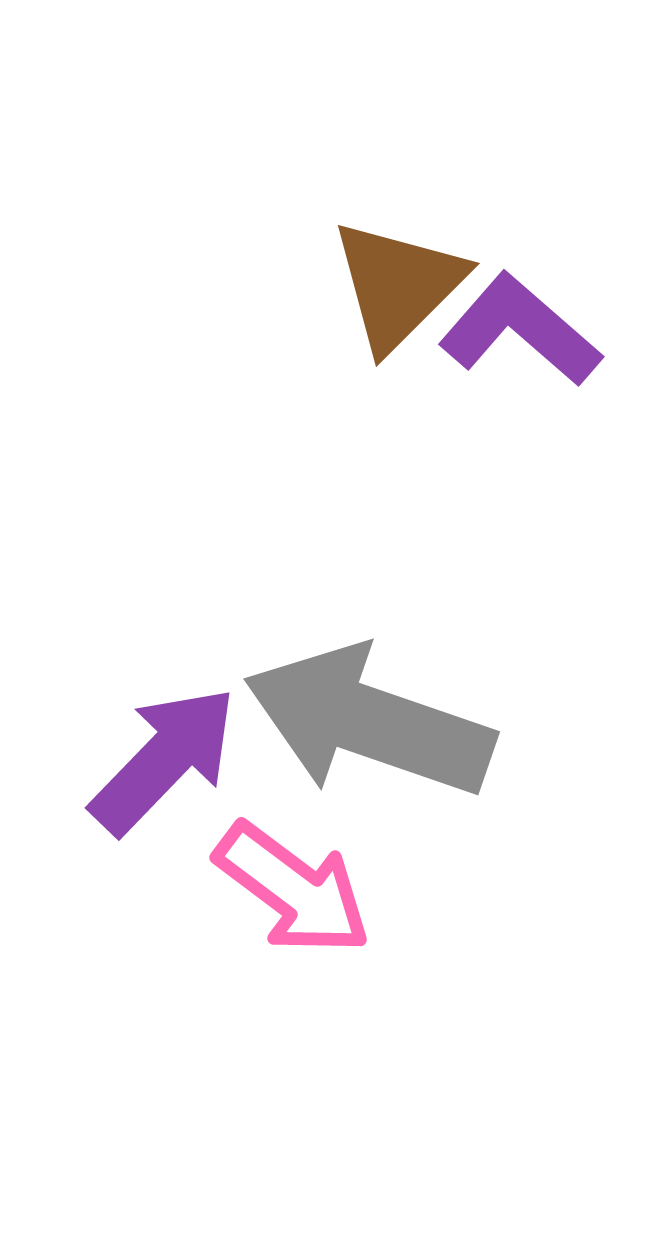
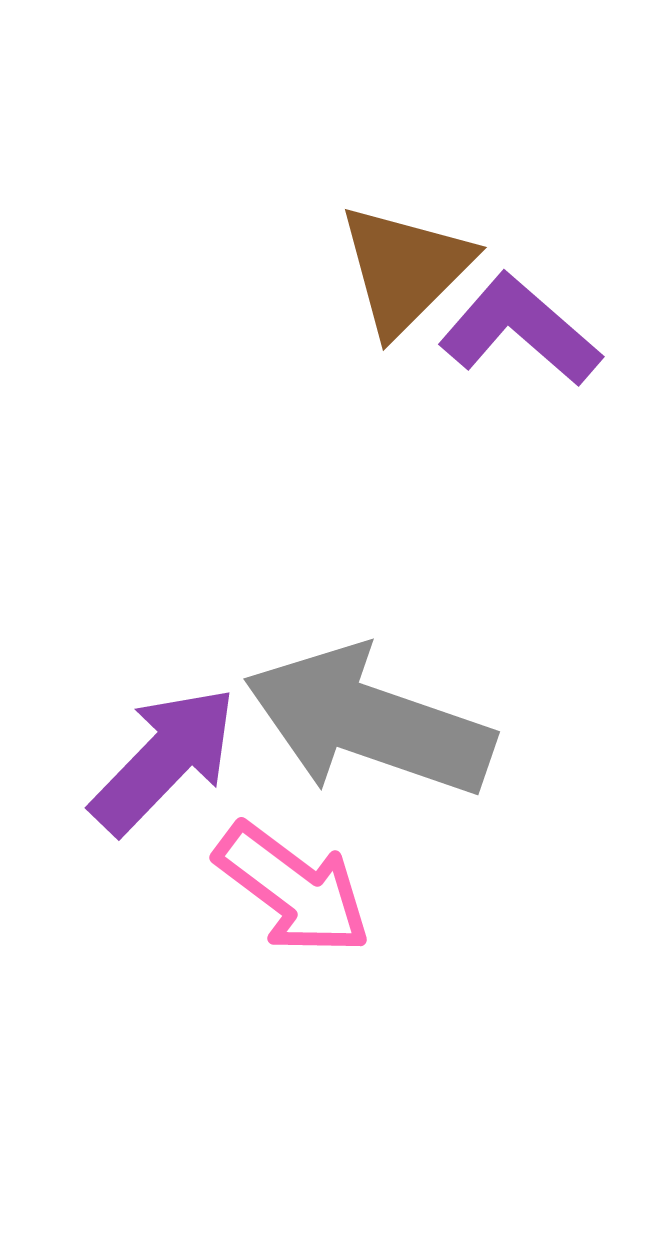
brown triangle: moved 7 px right, 16 px up
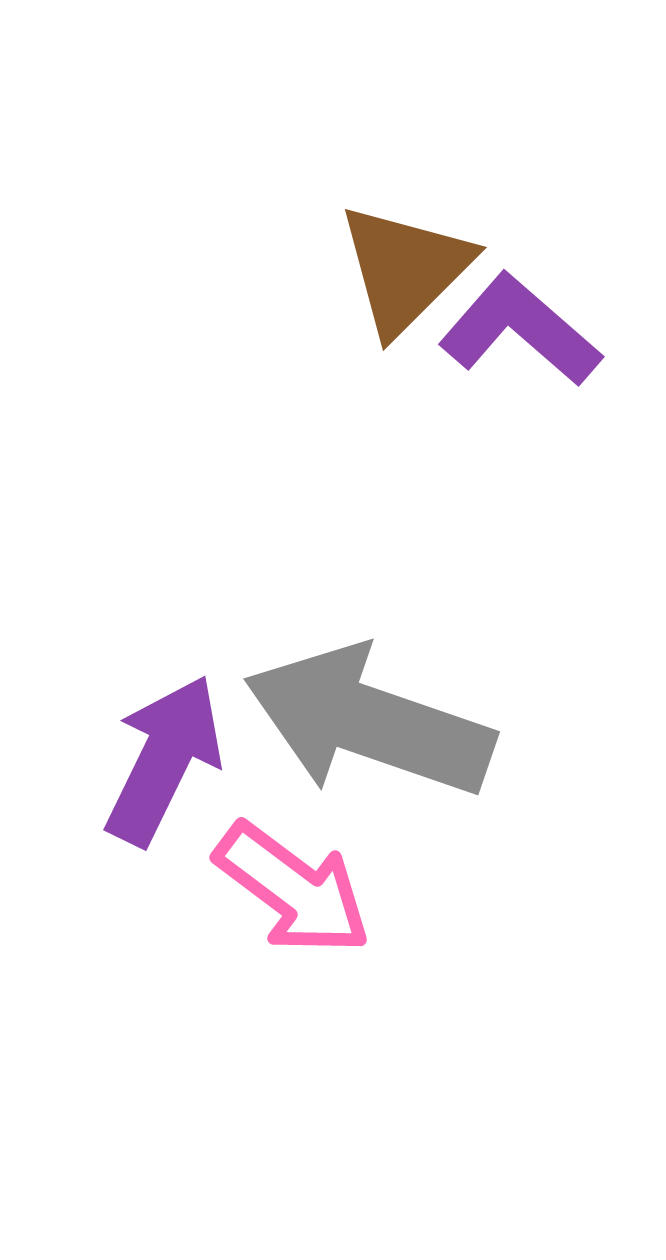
purple arrow: rotated 18 degrees counterclockwise
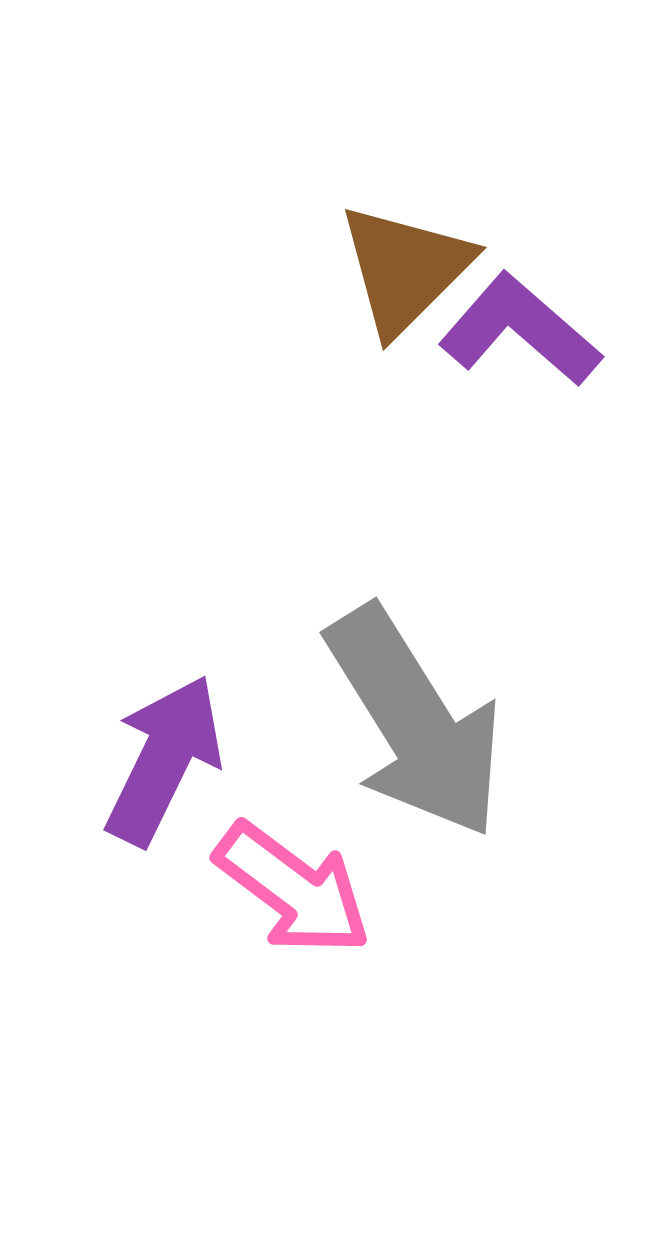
gray arrow: moved 46 px right; rotated 141 degrees counterclockwise
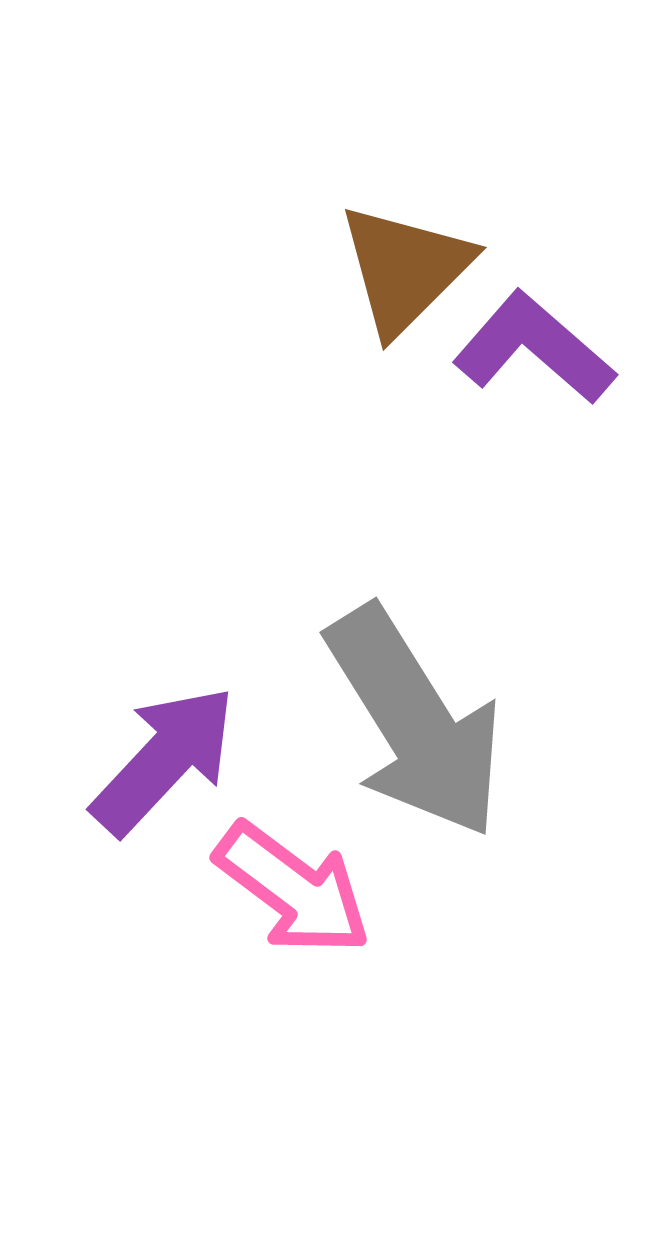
purple L-shape: moved 14 px right, 18 px down
purple arrow: rotated 17 degrees clockwise
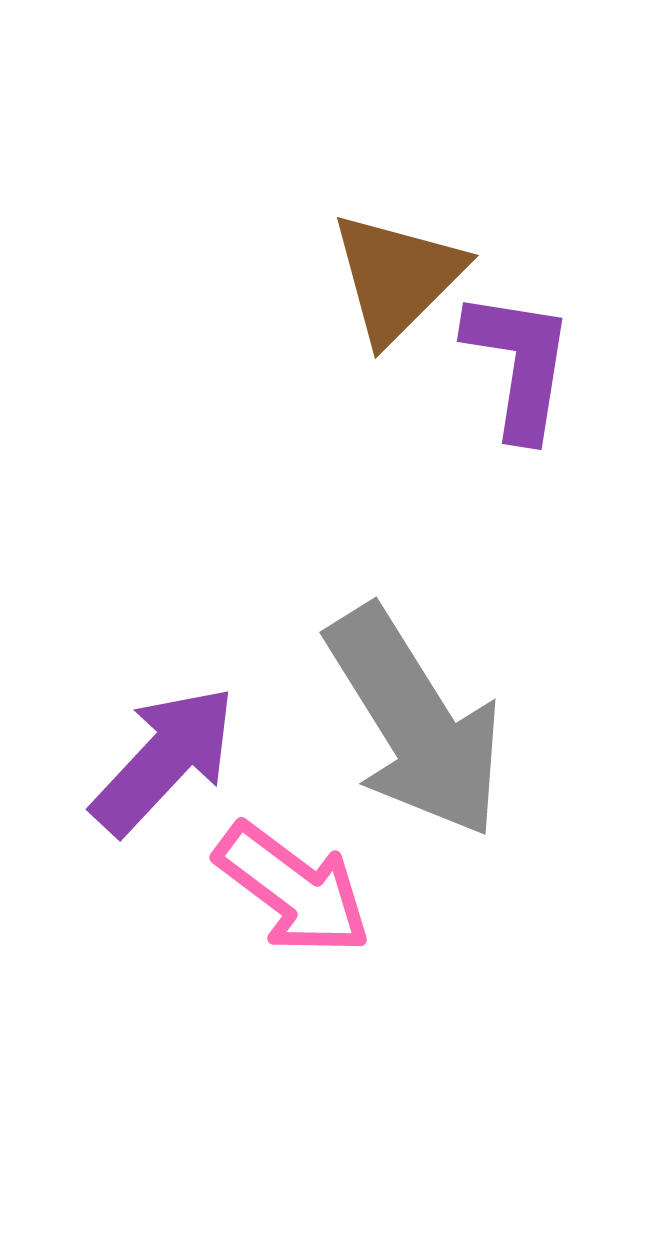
brown triangle: moved 8 px left, 8 px down
purple L-shape: moved 15 px left, 16 px down; rotated 58 degrees clockwise
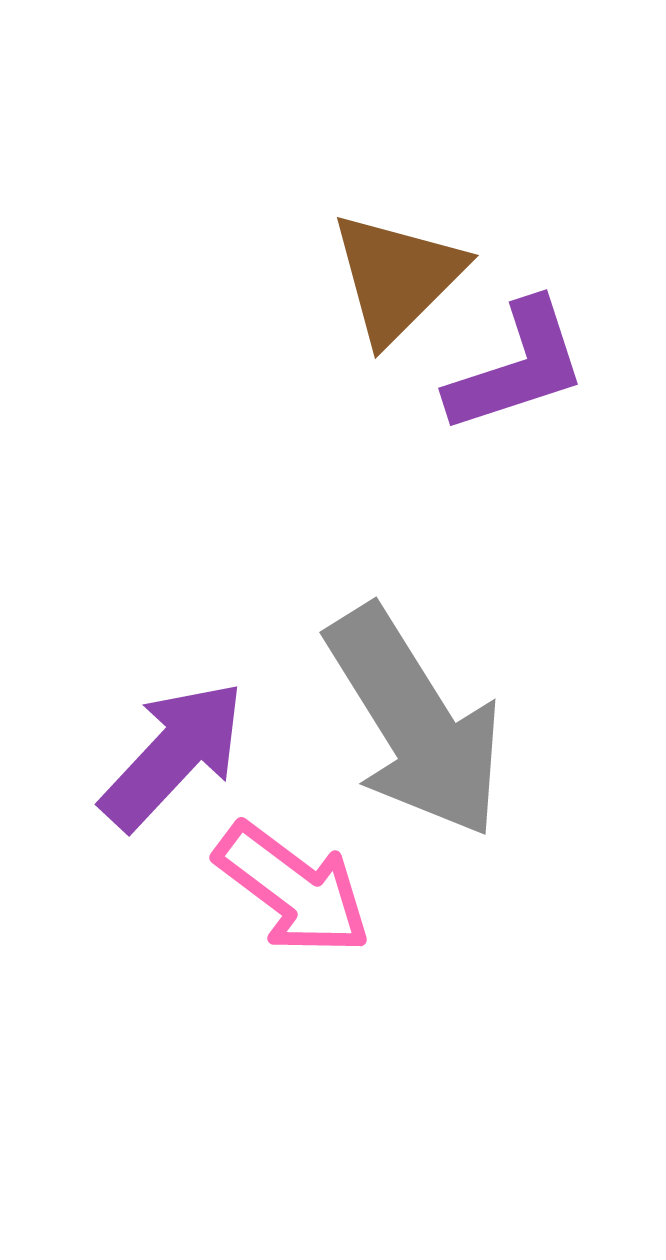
purple L-shape: moved 2 px left, 3 px down; rotated 63 degrees clockwise
purple arrow: moved 9 px right, 5 px up
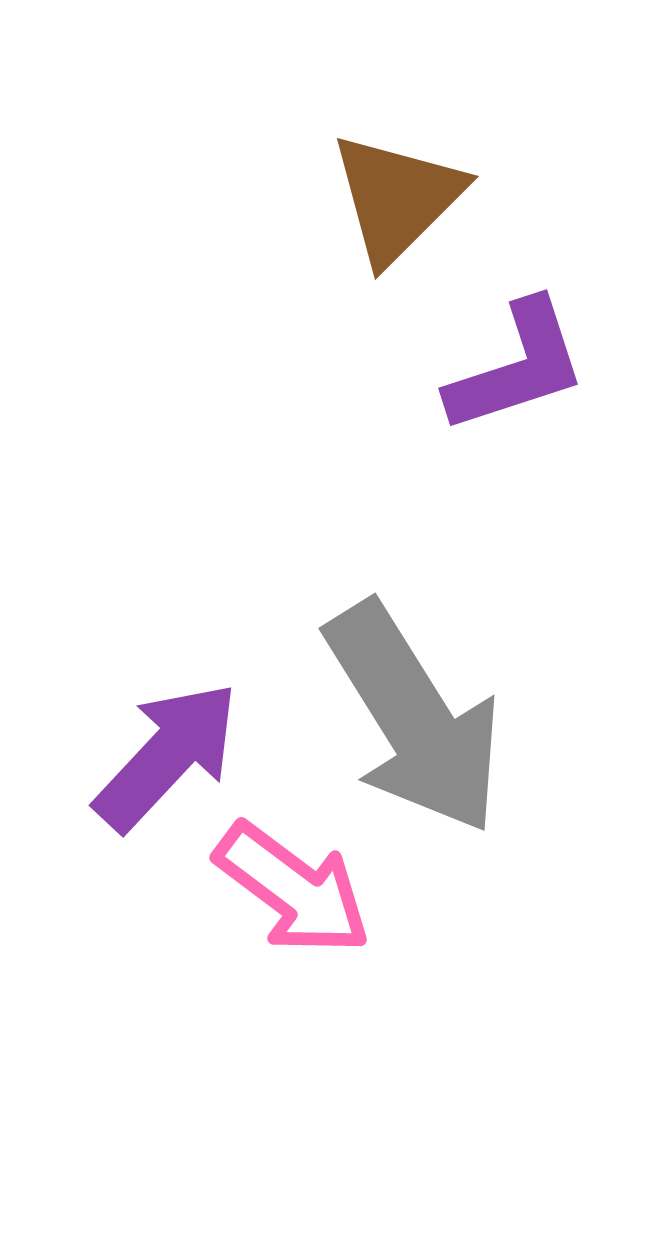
brown triangle: moved 79 px up
gray arrow: moved 1 px left, 4 px up
purple arrow: moved 6 px left, 1 px down
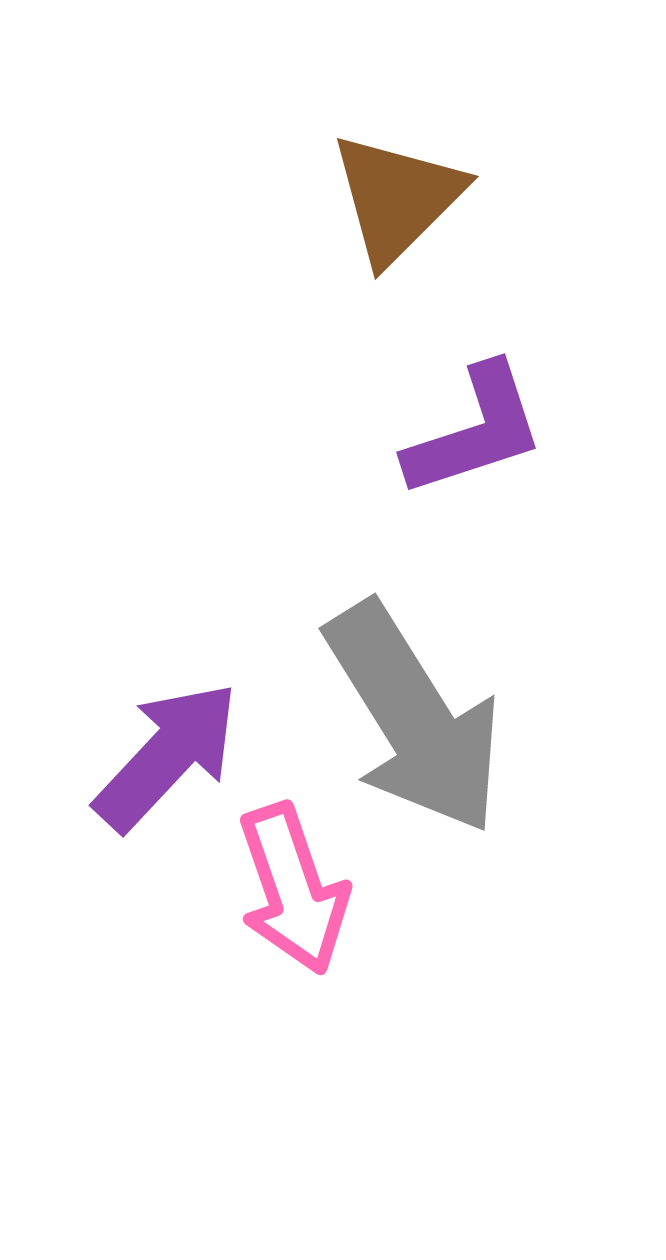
purple L-shape: moved 42 px left, 64 px down
pink arrow: rotated 34 degrees clockwise
